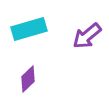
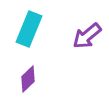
cyan rectangle: rotated 52 degrees counterclockwise
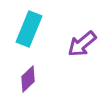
purple arrow: moved 5 px left, 8 px down
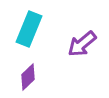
purple diamond: moved 2 px up
